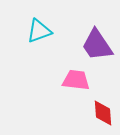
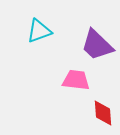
purple trapezoid: rotated 12 degrees counterclockwise
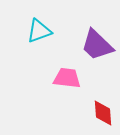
pink trapezoid: moved 9 px left, 2 px up
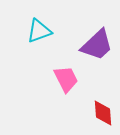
purple trapezoid: rotated 87 degrees counterclockwise
pink trapezoid: moved 1 px left, 1 px down; rotated 56 degrees clockwise
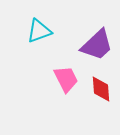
red diamond: moved 2 px left, 24 px up
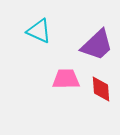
cyan triangle: rotated 44 degrees clockwise
pink trapezoid: rotated 64 degrees counterclockwise
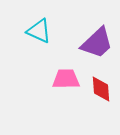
purple trapezoid: moved 2 px up
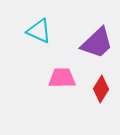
pink trapezoid: moved 4 px left, 1 px up
red diamond: rotated 36 degrees clockwise
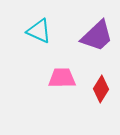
purple trapezoid: moved 7 px up
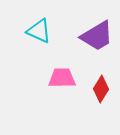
purple trapezoid: rotated 12 degrees clockwise
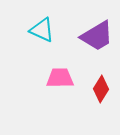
cyan triangle: moved 3 px right, 1 px up
pink trapezoid: moved 2 px left
